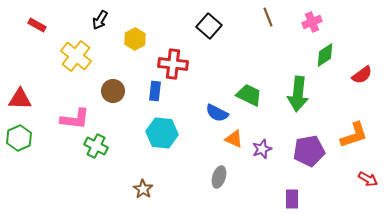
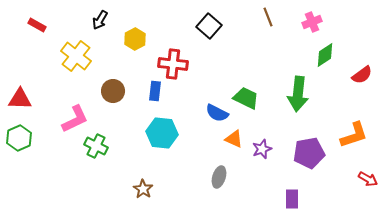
green trapezoid: moved 3 px left, 3 px down
pink L-shape: rotated 32 degrees counterclockwise
purple pentagon: moved 2 px down
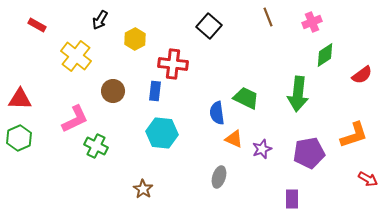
blue semicircle: rotated 55 degrees clockwise
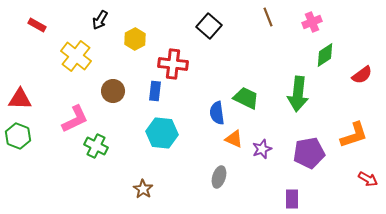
green hexagon: moved 1 px left, 2 px up; rotated 15 degrees counterclockwise
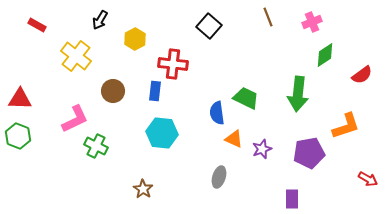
orange L-shape: moved 8 px left, 9 px up
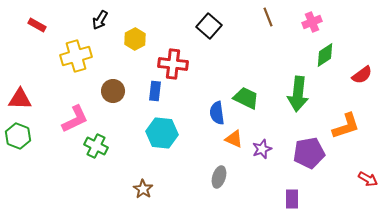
yellow cross: rotated 36 degrees clockwise
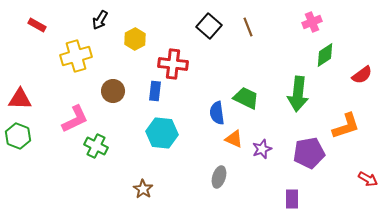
brown line: moved 20 px left, 10 px down
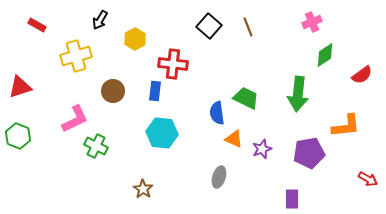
red triangle: moved 12 px up; rotated 20 degrees counterclockwise
orange L-shape: rotated 12 degrees clockwise
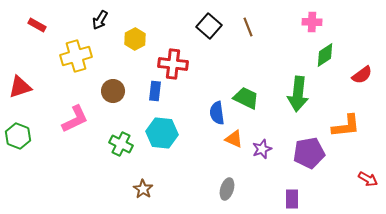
pink cross: rotated 24 degrees clockwise
green cross: moved 25 px right, 2 px up
gray ellipse: moved 8 px right, 12 px down
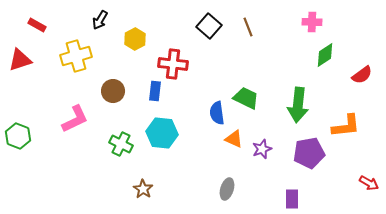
red triangle: moved 27 px up
green arrow: moved 11 px down
red arrow: moved 1 px right, 4 px down
